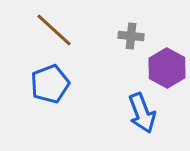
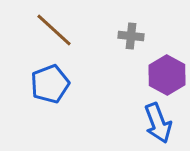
purple hexagon: moved 7 px down
blue arrow: moved 16 px right, 10 px down
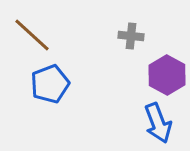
brown line: moved 22 px left, 5 px down
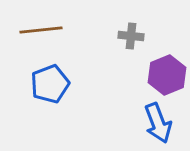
brown line: moved 9 px right, 5 px up; rotated 48 degrees counterclockwise
purple hexagon: rotated 9 degrees clockwise
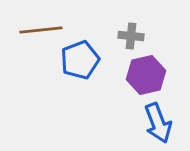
purple hexagon: moved 21 px left; rotated 9 degrees clockwise
blue pentagon: moved 30 px right, 24 px up
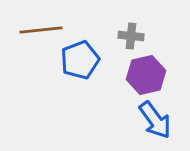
blue arrow: moved 3 px left, 3 px up; rotated 15 degrees counterclockwise
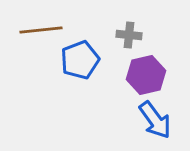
gray cross: moved 2 px left, 1 px up
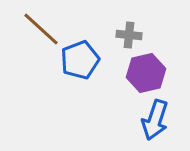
brown line: moved 1 px up; rotated 48 degrees clockwise
purple hexagon: moved 2 px up
blue arrow: rotated 54 degrees clockwise
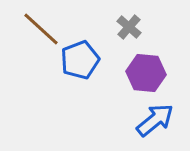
gray cross: moved 8 px up; rotated 35 degrees clockwise
purple hexagon: rotated 18 degrees clockwise
blue arrow: rotated 147 degrees counterclockwise
